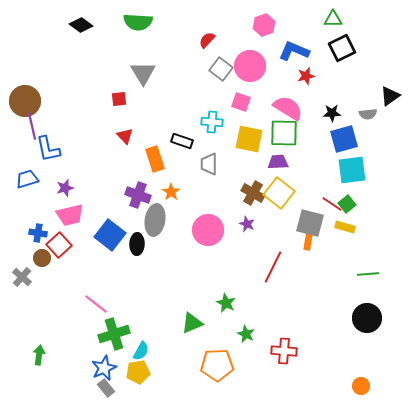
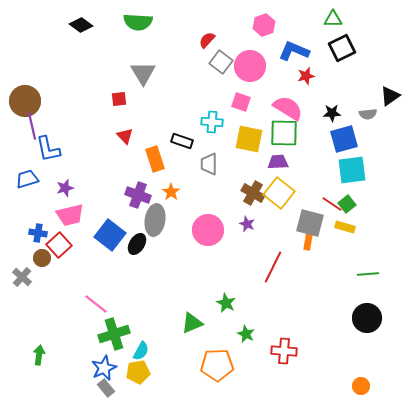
gray square at (221, 69): moved 7 px up
black ellipse at (137, 244): rotated 30 degrees clockwise
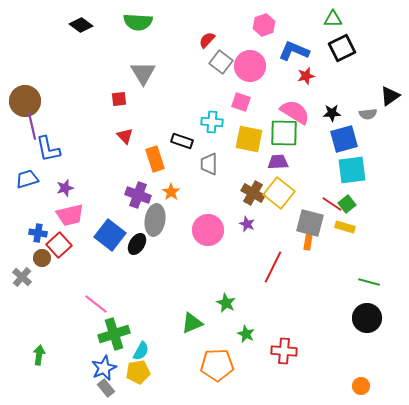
pink semicircle at (288, 108): moved 7 px right, 4 px down
green line at (368, 274): moved 1 px right, 8 px down; rotated 20 degrees clockwise
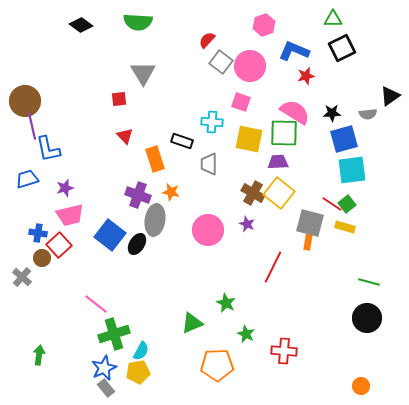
orange star at (171, 192): rotated 24 degrees counterclockwise
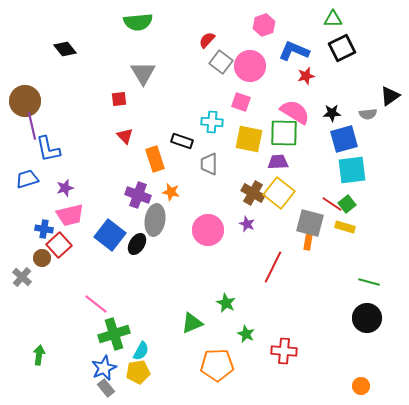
green semicircle at (138, 22): rotated 8 degrees counterclockwise
black diamond at (81, 25): moved 16 px left, 24 px down; rotated 15 degrees clockwise
blue cross at (38, 233): moved 6 px right, 4 px up
